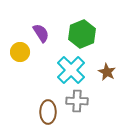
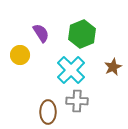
yellow circle: moved 3 px down
brown star: moved 6 px right, 5 px up; rotated 18 degrees clockwise
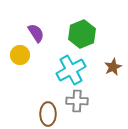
purple semicircle: moved 5 px left
cyan cross: rotated 16 degrees clockwise
brown ellipse: moved 2 px down
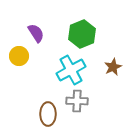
yellow circle: moved 1 px left, 1 px down
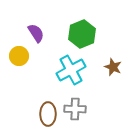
brown star: rotated 24 degrees counterclockwise
gray cross: moved 2 px left, 8 px down
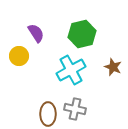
green hexagon: rotated 8 degrees clockwise
gray cross: rotated 10 degrees clockwise
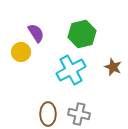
yellow circle: moved 2 px right, 4 px up
gray cross: moved 4 px right, 5 px down
